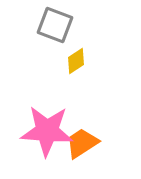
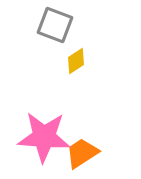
pink star: moved 3 px left, 6 px down
orange trapezoid: moved 10 px down
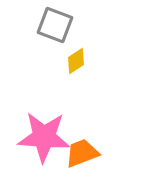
orange trapezoid: rotated 12 degrees clockwise
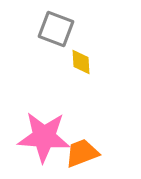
gray square: moved 1 px right, 4 px down
yellow diamond: moved 5 px right, 1 px down; rotated 60 degrees counterclockwise
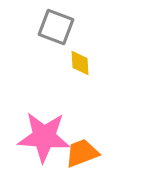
gray square: moved 2 px up
yellow diamond: moved 1 px left, 1 px down
